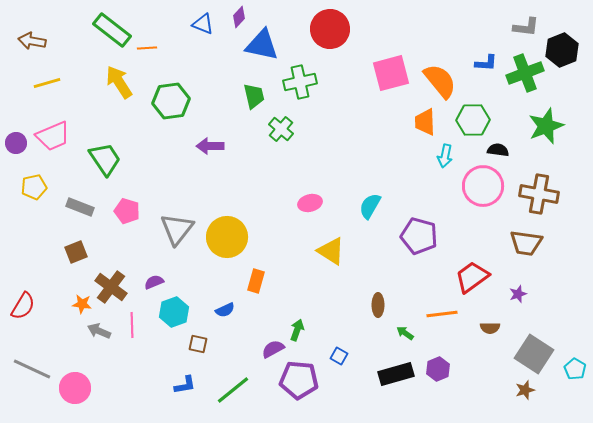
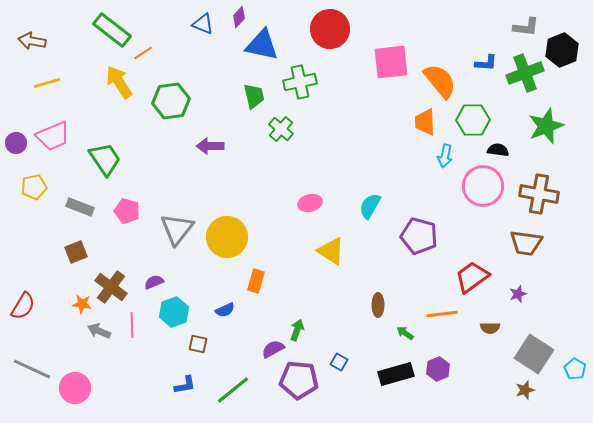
orange line at (147, 48): moved 4 px left, 5 px down; rotated 30 degrees counterclockwise
pink square at (391, 73): moved 11 px up; rotated 9 degrees clockwise
blue square at (339, 356): moved 6 px down
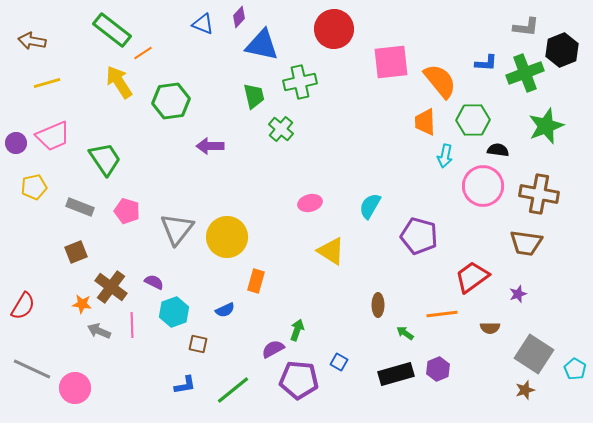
red circle at (330, 29): moved 4 px right
purple semicircle at (154, 282): rotated 48 degrees clockwise
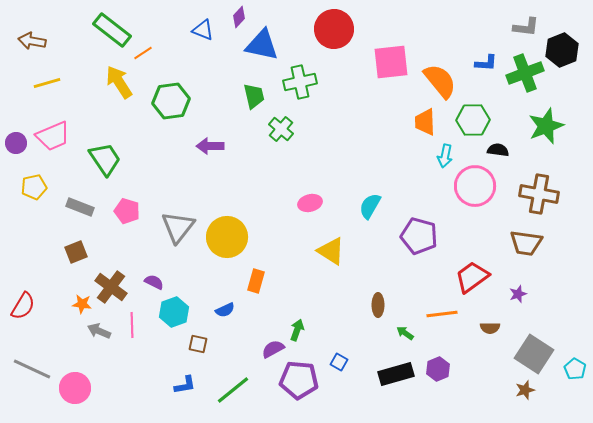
blue triangle at (203, 24): moved 6 px down
pink circle at (483, 186): moved 8 px left
gray triangle at (177, 229): moved 1 px right, 2 px up
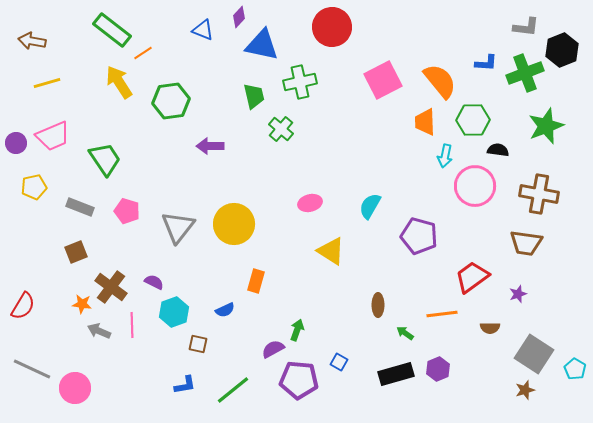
red circle at (334, 29): moved 2 px left, 2 px up
pink square at (391, 62): moved 8 px left, 18 px down; rotated 21 degrees counterclockwise
yellow circle at (227, 237): moved 7 px right, 13 px up
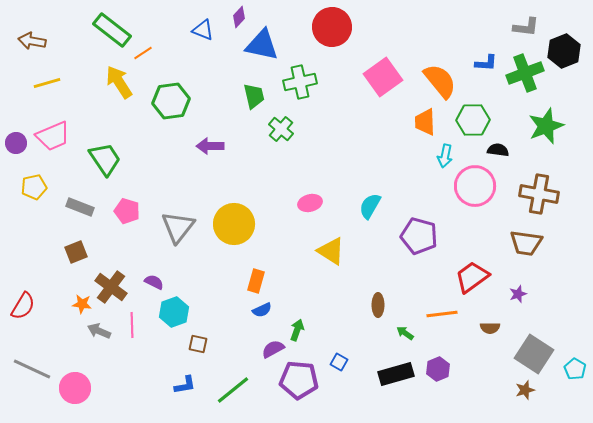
black hexagon at (562, 50): moved 2 px right, 1 px down
pink square at (383, 80): moved 3 px up; rotated 9 degrees counterclockwise
blue semicircle at (225, 310): moved 37 px right
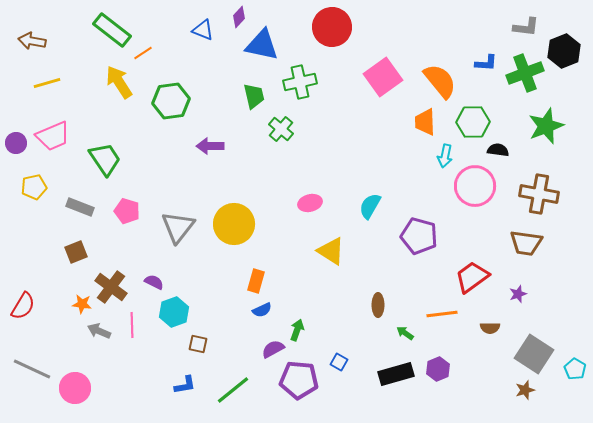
green hexagon at (473, 120): moved 2 px down
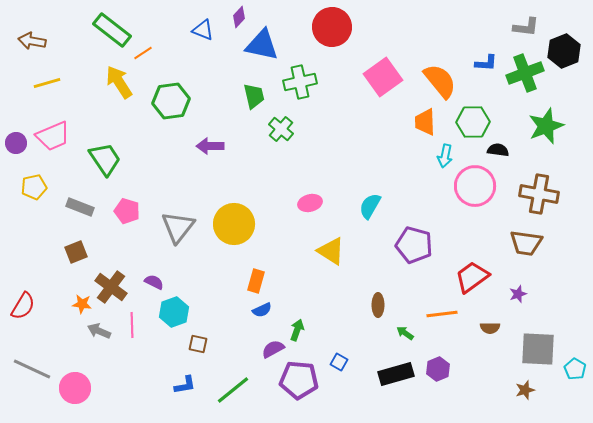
purple pentagon at (419, 236): moved 5 px left, 9 px down
gray square at (534, 354): moved 4 px right, 5 px up; rotated 30 degrees counterclockwise
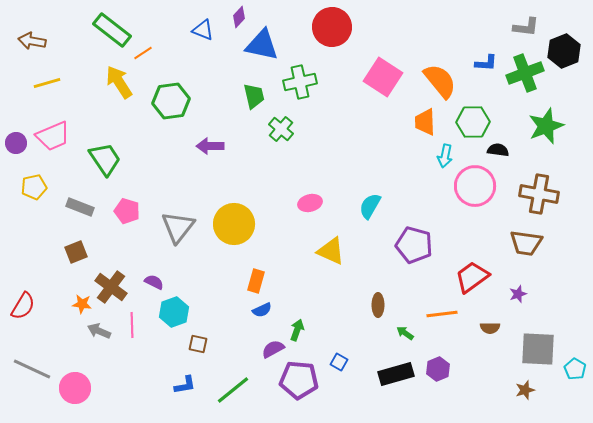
pink square at (383, 77): rotated 21 degrees counterclockwise
yellow triangle at (331, 251): rotated 8 degrees counterclockwise
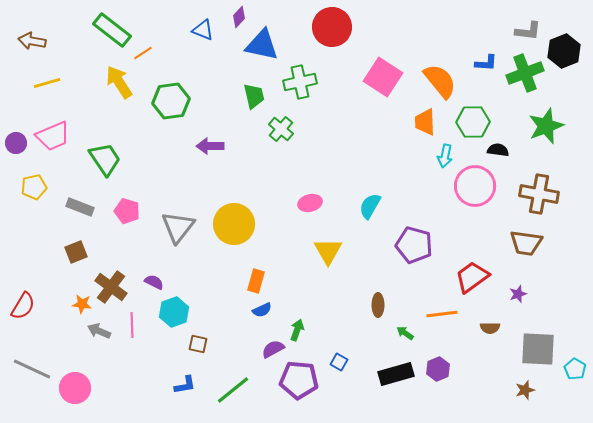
gray L-shape at (526, 27): moved 2 px right, 4 px down
yellow triangle at (331, 251): moved 3 px left; rotated 36 degrees clockwise
